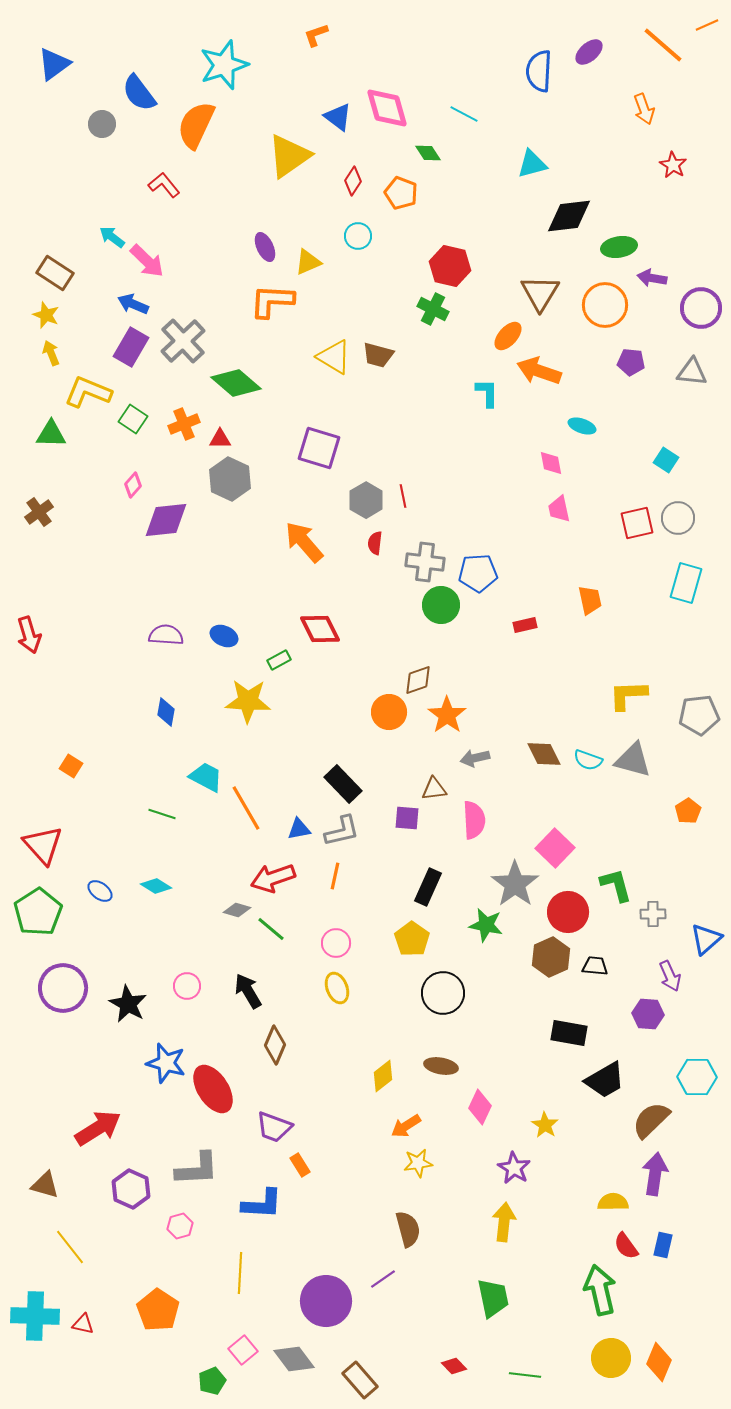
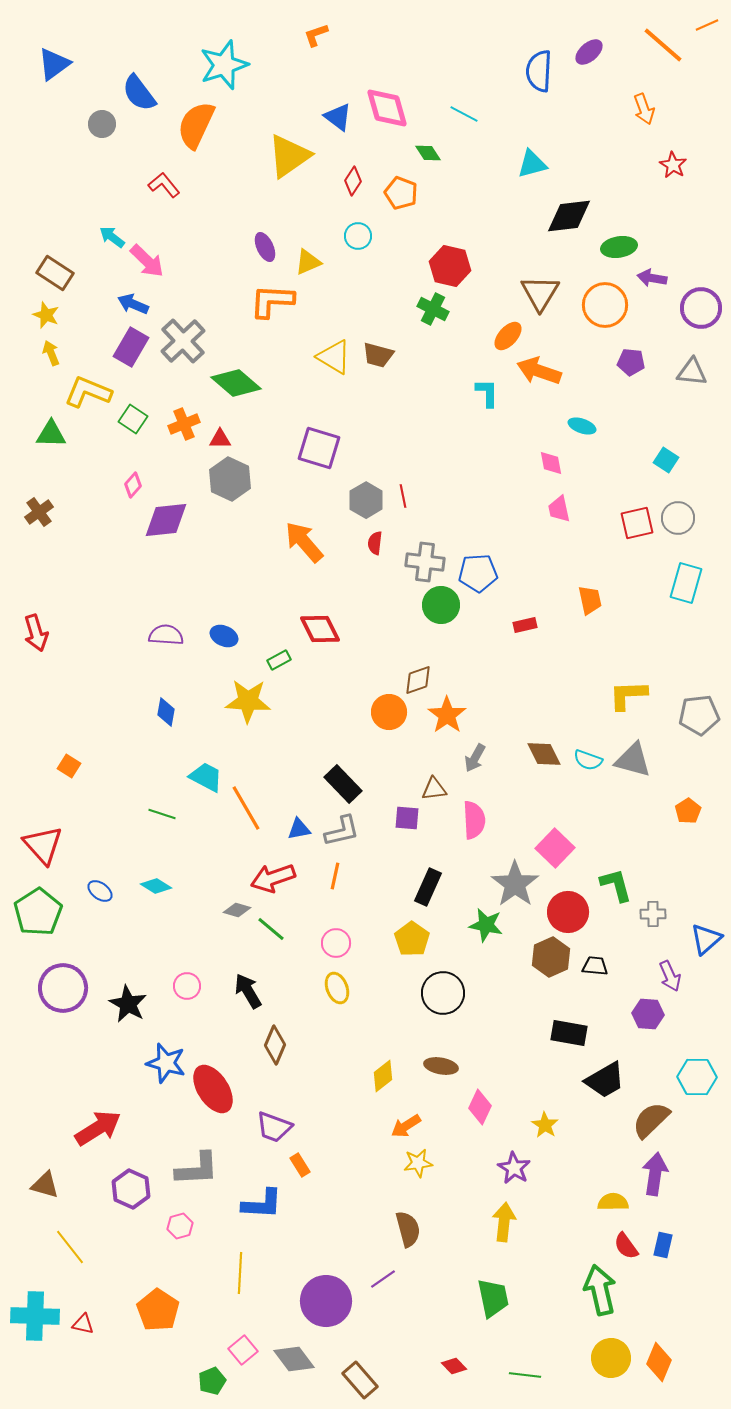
red arrow at (29, 635): moved 7 px right, 2 px up
gray arrow at (475, 758): rotated 48 degrees counterclockwise
orange square at (71, 766): moved 2 px left
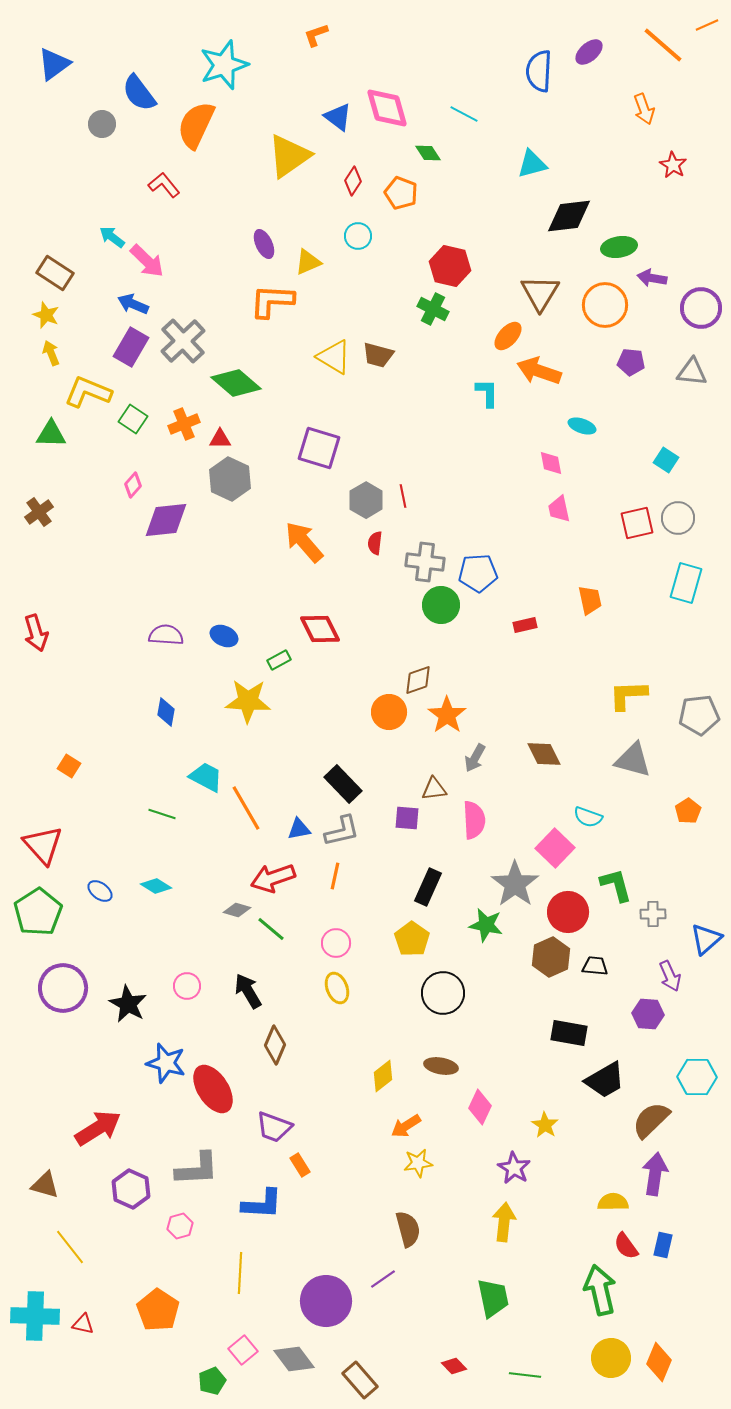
purple ellipse at (265, 247): moved 1 px left, 3 px up
cyan semicircle at (588, 760): moved 57 px down
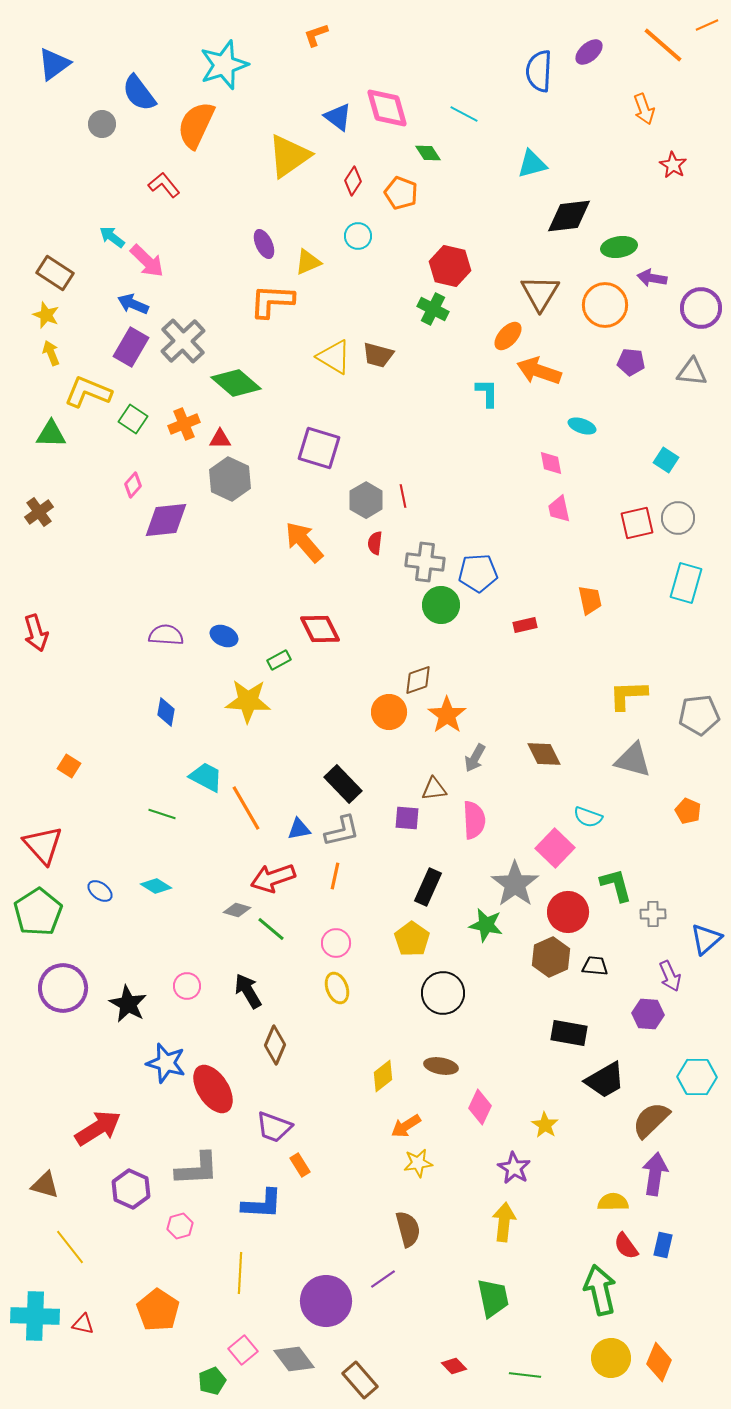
orange pentagon at (688, 811): rotated 15 degrees counterclockwise
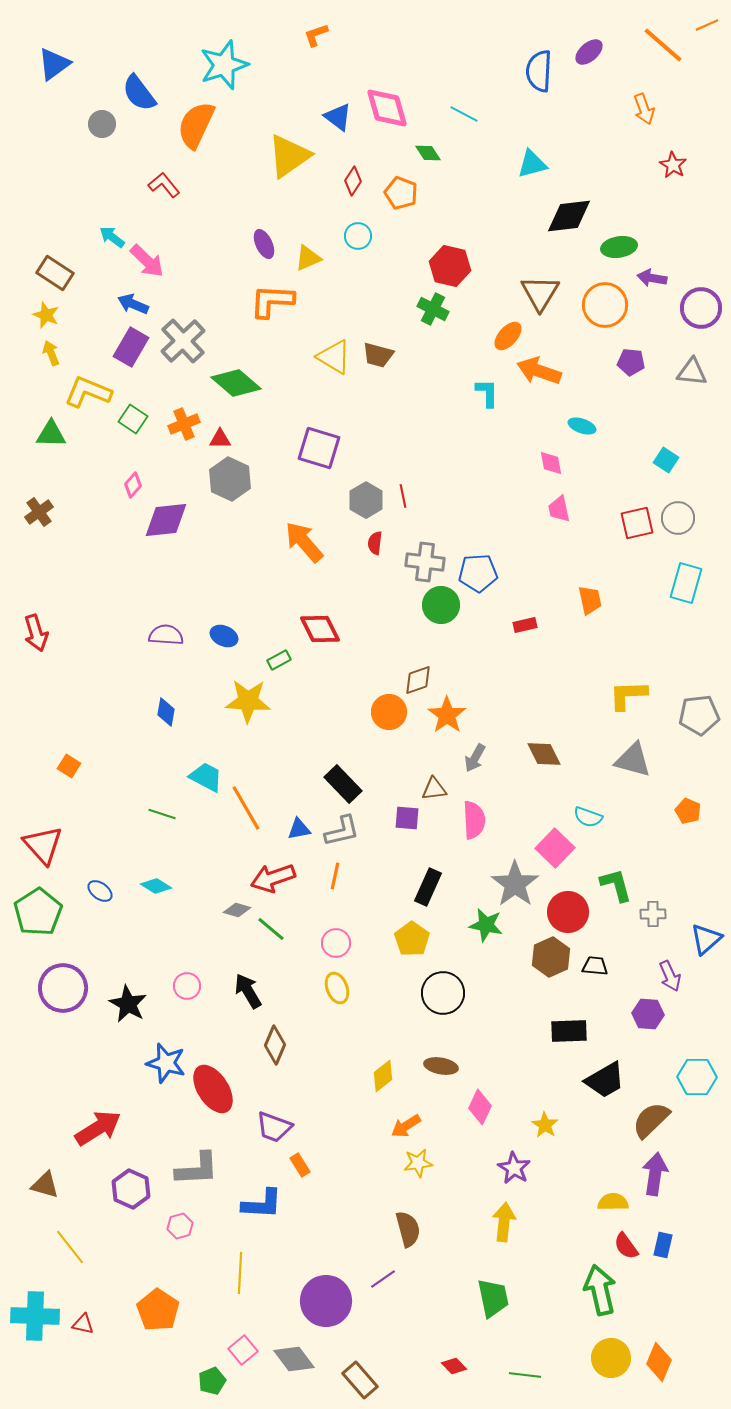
yellow triangle at (308, 262): moved 4 px up
black rectangle at (569, 1033): moved 2 px up; rotated 12 degrees counterclockwise
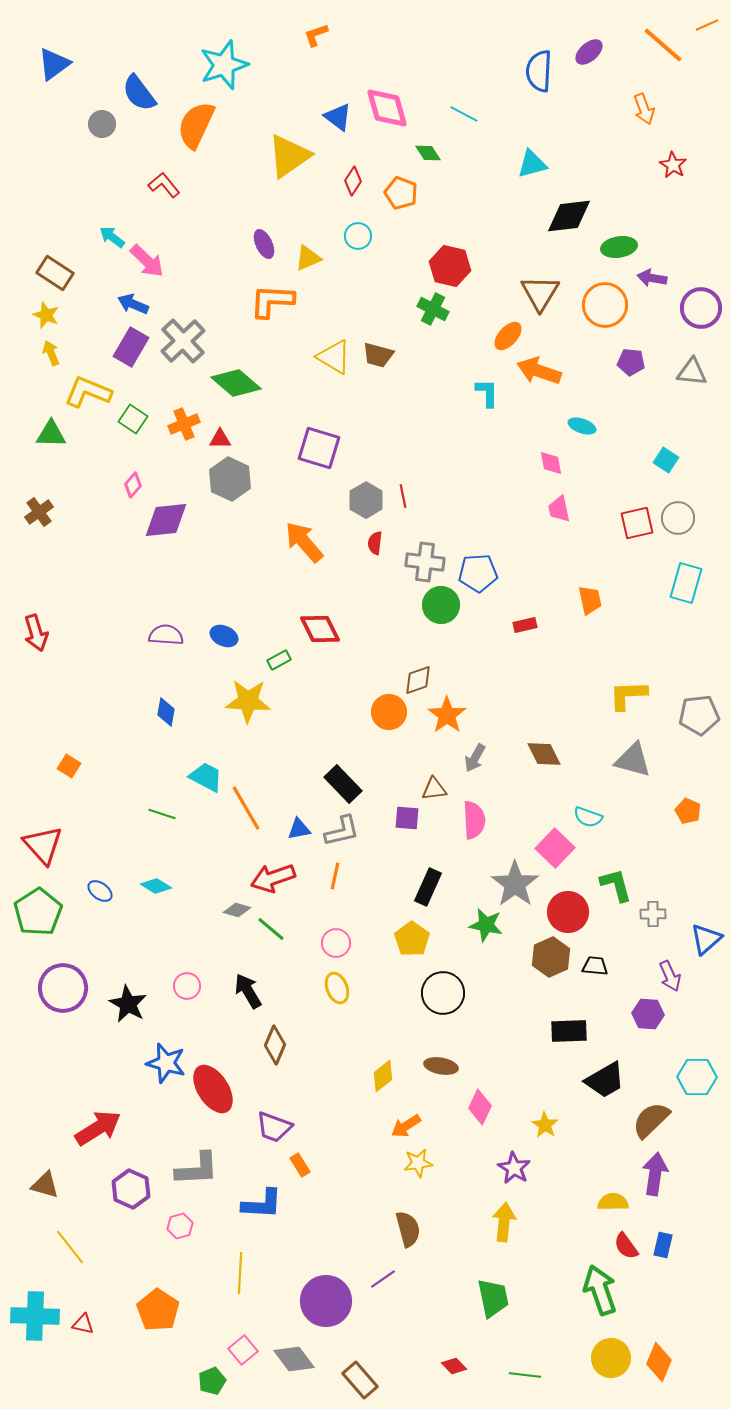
green arrow at (600, 1290): rotated 6 degrees counterclockwise
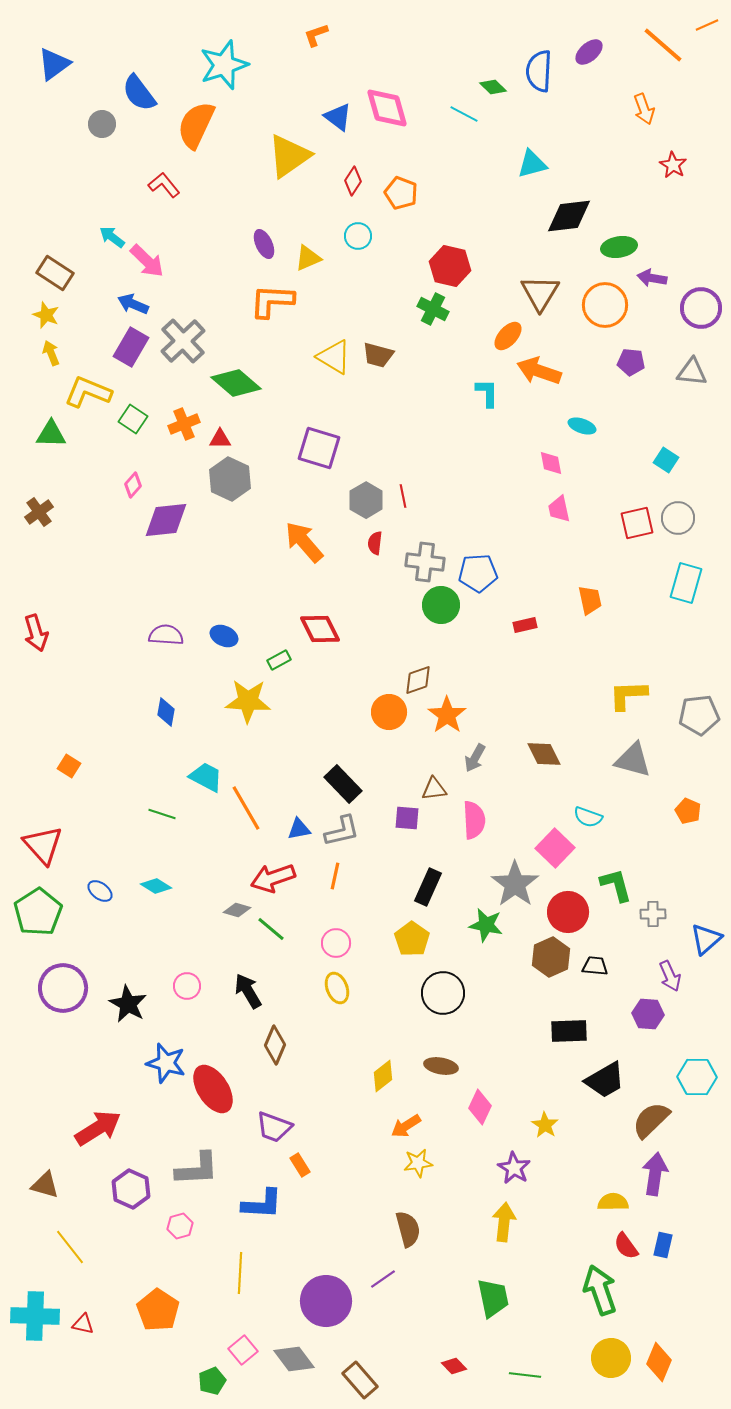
green diamond at (428, 153): moved 65 px right, 66 px up; rotated 12 degrees counterclockwise
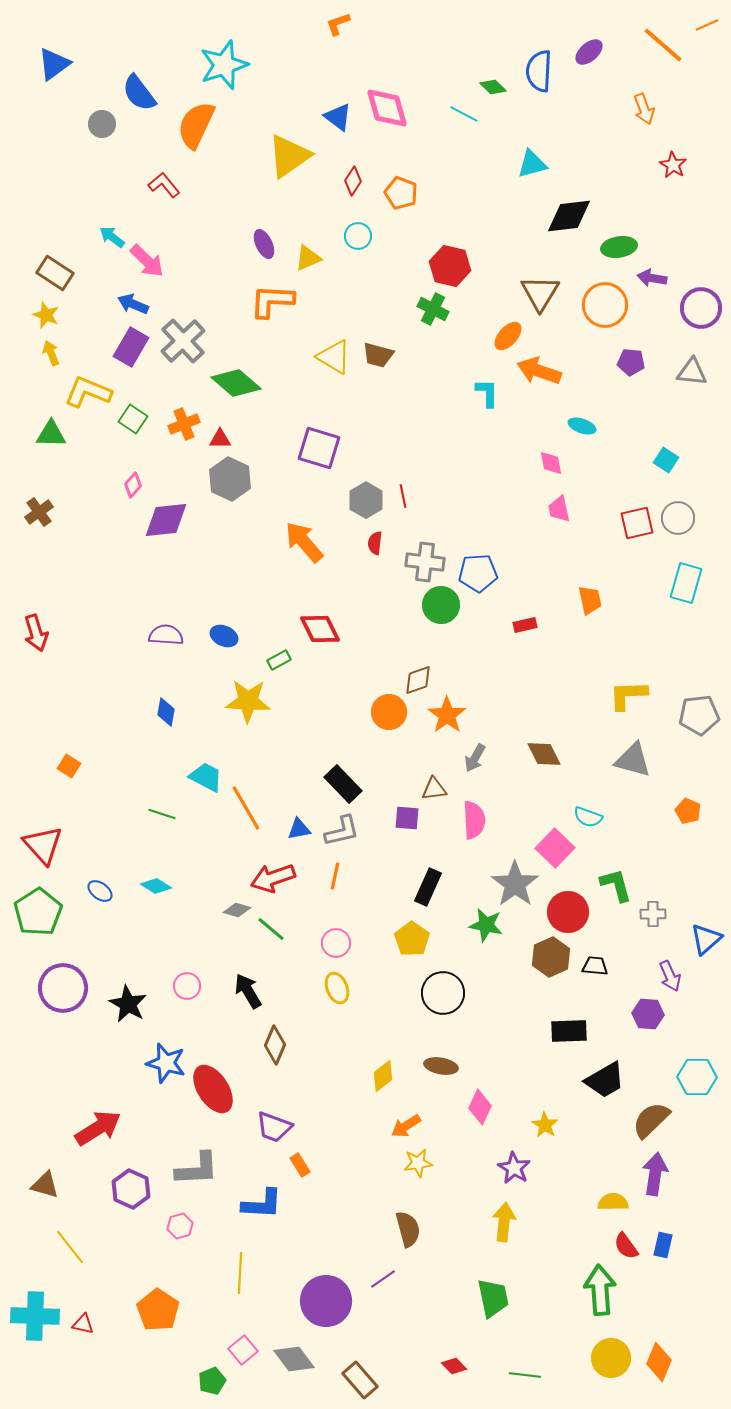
orange L-shape at (316, 35): moved 22 px right, 11 px up
green arrow at (600, 1290): rotated 15 degrees clockwise
